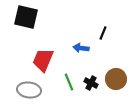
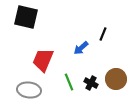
black line: moved 1 px down
blue arrow: rotated 49 degrees counterclockwise
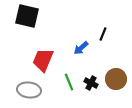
black square: moved 1 px right, 1 px up
